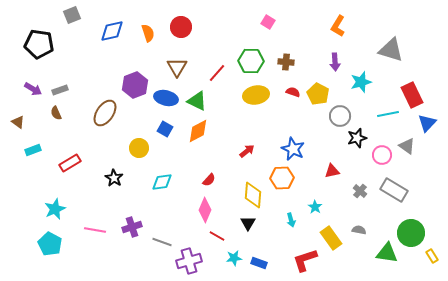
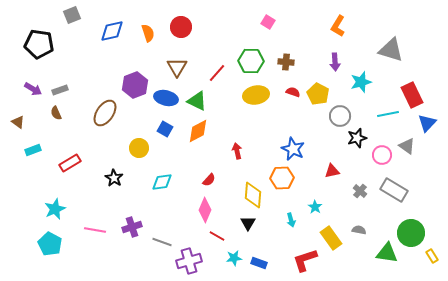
red arrow at (247, 151): moved 10 px left; rotated 63 degrees counterclockwise
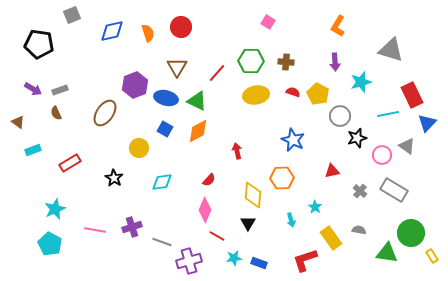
blue star at (293, 149): moved 9 px up
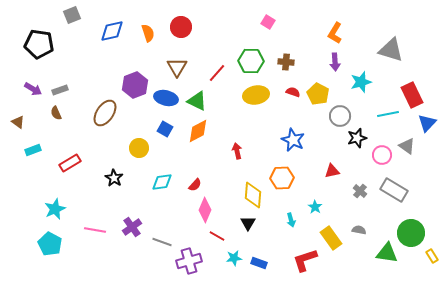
orange L-shape at (338, 26): moved 3 px left, 7 px down
red semicircle at (209, 180): moved 14 px left, 5 px down
purple cross at (132, 227): rotated 18 degrees counterclockwise
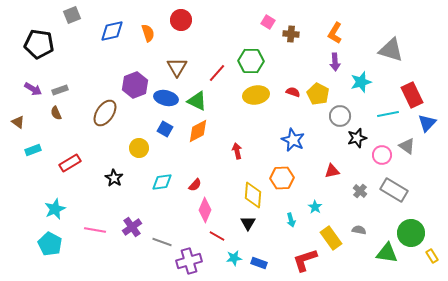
red circle at (181, 27): moved 7 px up
brown cross at (286, 62): moved 5 px right, 28 px up
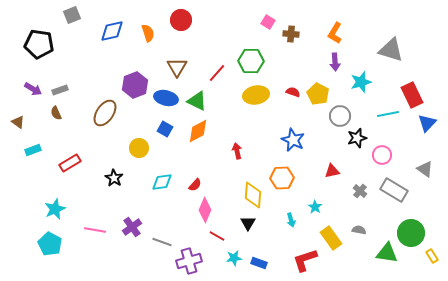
gray triangle at (407, 146): moved 18 px right, 23 px down
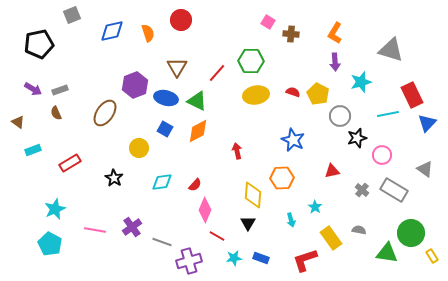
black pentagon at (39, 44): rotated 20 degrees counterclockwise
gray cross at (360, 191): moved 2 px right, 1 px up
blue rectangle at (259, 263): moved 2 px right, 5 px up
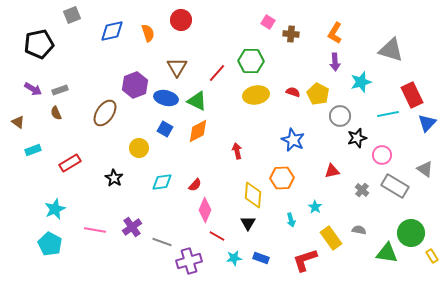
gray rectangle at (394, 190): moved 1 px right, 4 px up
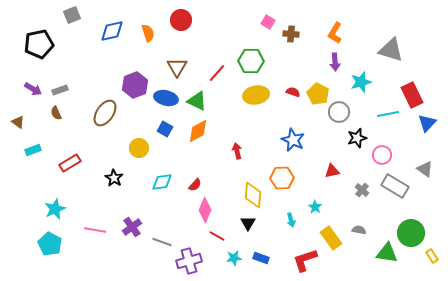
gray circle at (340, 116): moved 1 px left, 4 px up
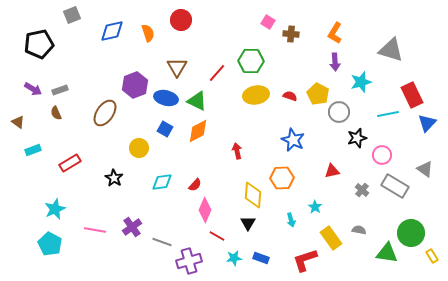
red semicircle at (293, 92): moved 3 px left, 4 px down
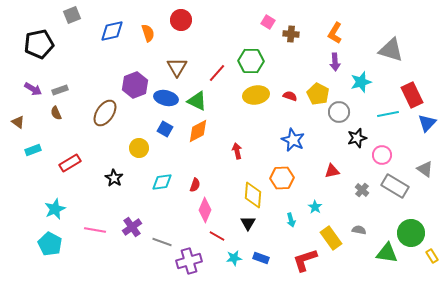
red semicircle at (195, 185): rotated 24 degrees counterclockwise
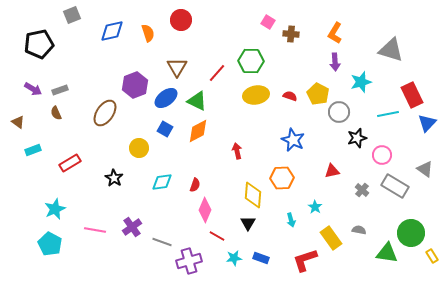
blue ellipse at (166, 98): rotated 50 degrees counterclockwise
